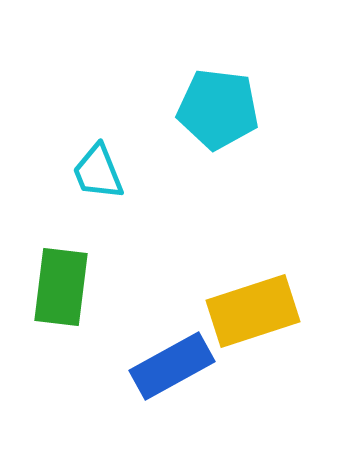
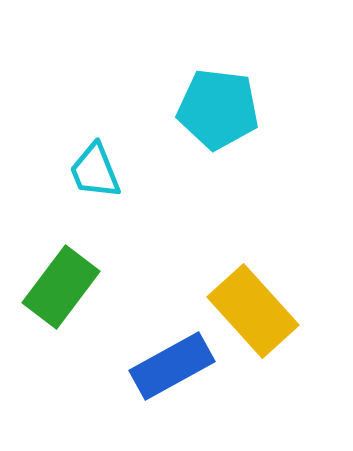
cyan trapezoid: moved 3 px left, 1 px up
green rectangle: rotated 30 degrees clockwise
yellow rectangle: rotated 66 degrees clockwise
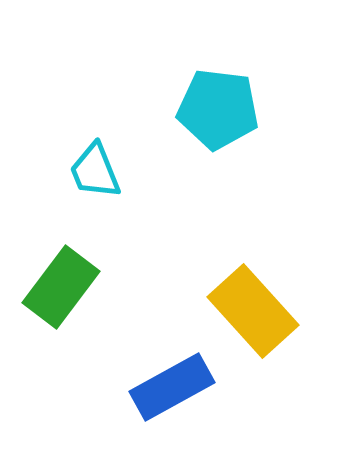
blue rectangle: moved 21 px down
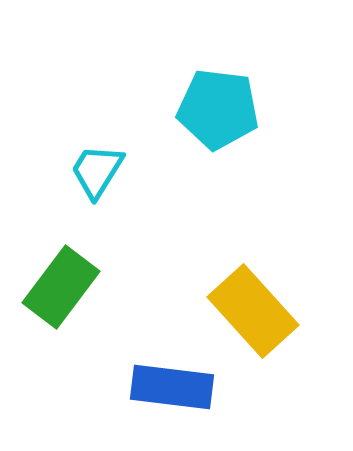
cyan trapezoid: moved 2 px right; rotated 54 degrees clockwise
blue rectangle: rotated 36 degrees clockwise
